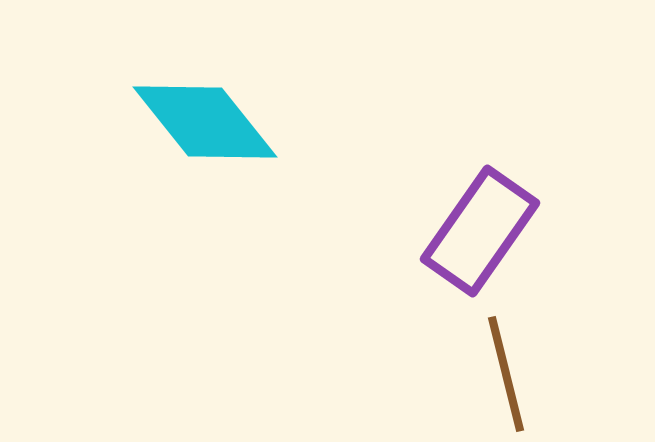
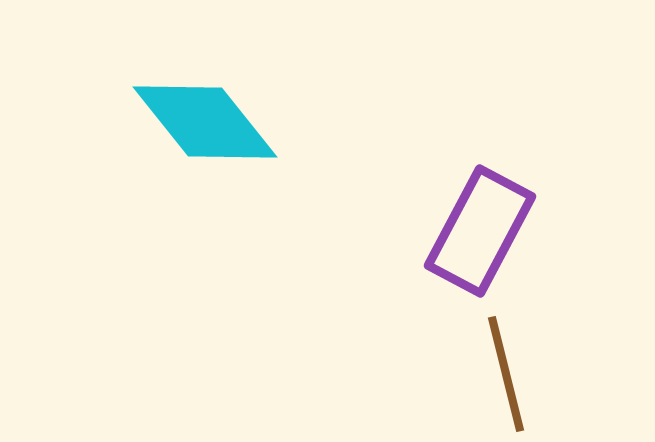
purple rectangle: rotated 7 degrees counterclockwise
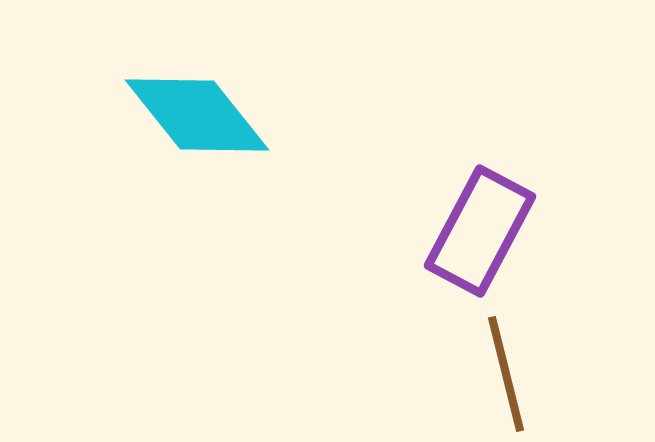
cyan diamond: moved 8 px left, 7 px up
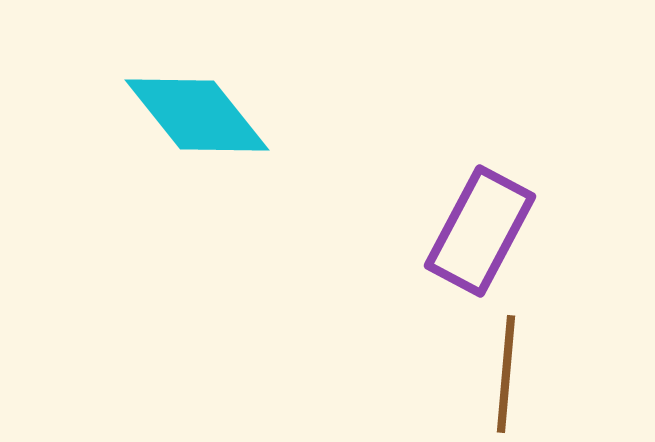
brown line: rotated 19 degrees clockwise
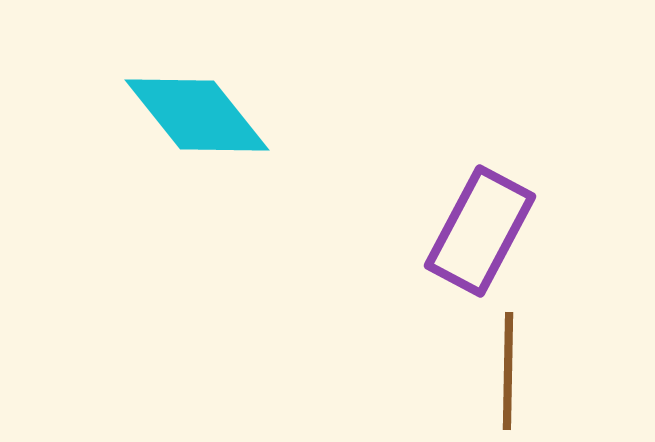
brown line: moved 2 px right, 3 px up; rotated 4 degrees counterclockwise
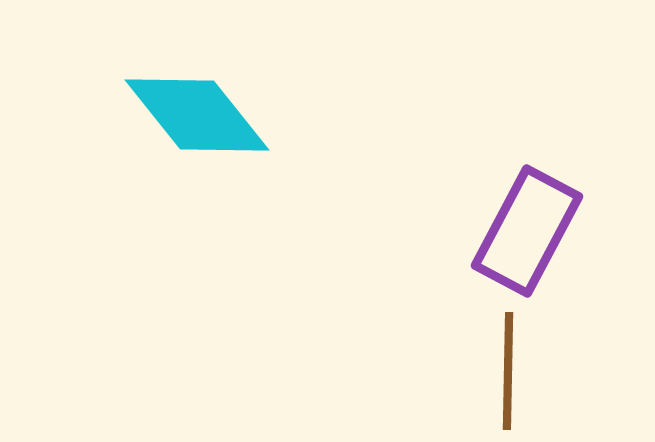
purple rectangle: moved 47 px right
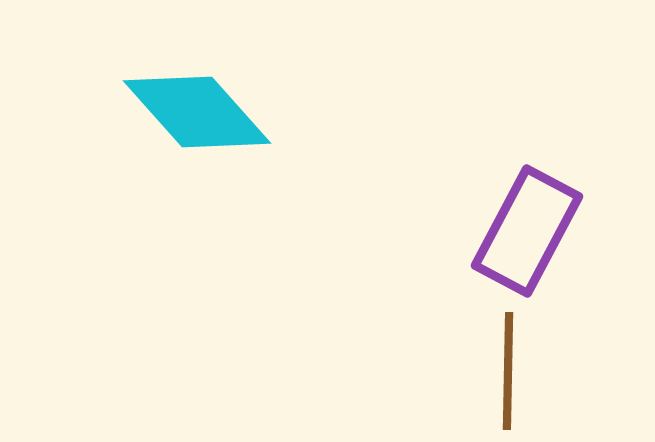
cyan diamond: moved 3 px up; rotated 3 degrees counterclockwise
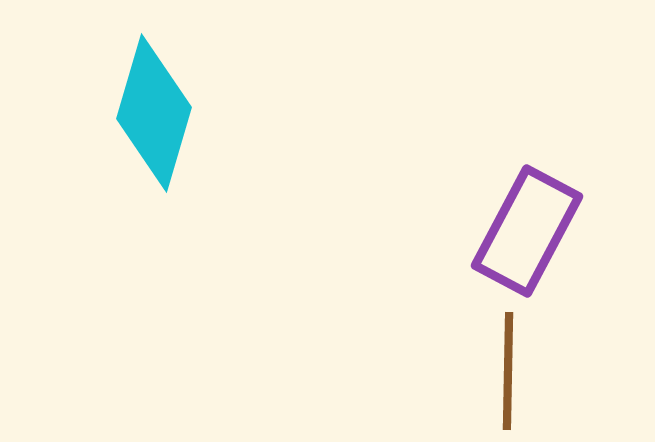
cyan diamond: moved 43 px left, 1 px down; rotated 58 degrees clockwise
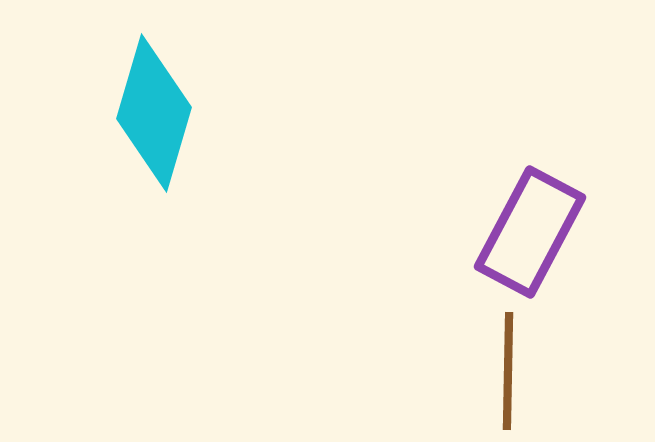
purple rectangle: moved 3 px right, 1 px down
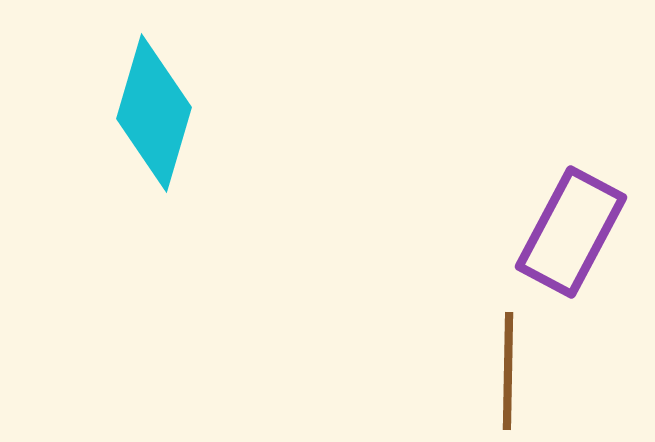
purple rectangle: moved 41 px right
